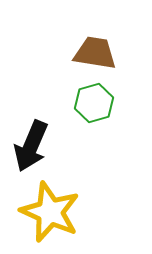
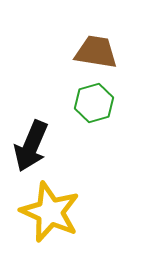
brown trapezoid: moved 1 px right, 1 px up
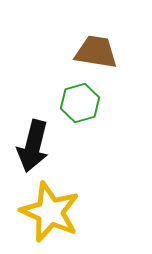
green hexagon: moved 14 px left
black arrow: moved 2 px right; rotated 9 degrees counterclockwise
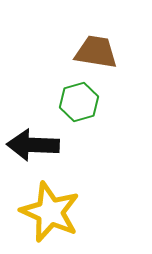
green hexagon: moved 1 px left, 1 px up
black arrow: moved 1 px up; rotated 78 degrees clockwise
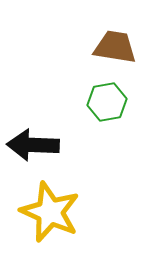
brown trapezoid: moved 19 px right, 5 px up
green hexagon: moved 28 px right; rotated 6 degrees clockwise
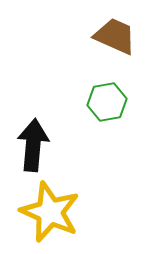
brown trapezoid: moved 11 px up; rotated 15 degrees clockwise
black arrow: rotated 93 degrees clockwise
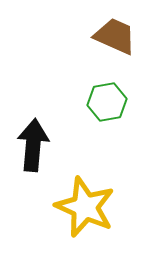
yellow star: moved 35 px right, 5 px up
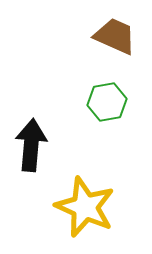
black arrow: moved 2 px left
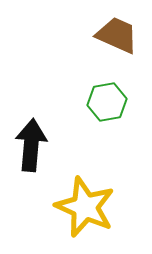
brown trapezoid: moved 2 px right, 1 px up
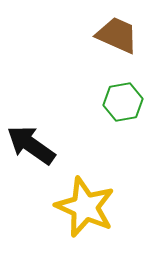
green hexagon: moved 16 px right
black arrow: rotated 60 degrees counterclockwise
